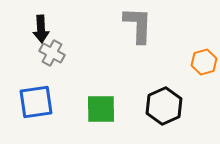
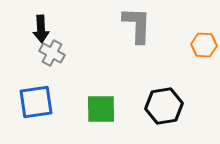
gray L-shape: moved 1 px left
orange hexagon: moved 17 px up; rotated 20 degrees clockwise
black hexagon: rotated 15 degrees clockwise
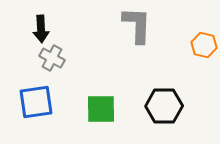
orange hexagon: rotated 10 degrees clockwise
gray cross: moved 5 px down
black hexagon: rotated 9 degrees clockwise
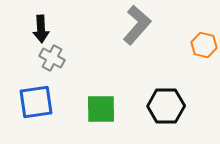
gray L-shape: rotated 39 degrees clockwise
black hexagon: moved 2 px right
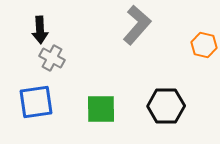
black arrow: moved 1 px left, 1 px down
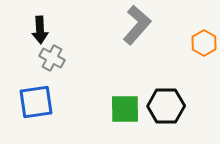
orange hexagon: moved 2 px up; rotated 15 degrees clockwise
green square: moved 24 px right
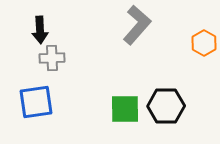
gray cross: rotated 30 degrees counterclockwise
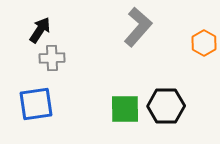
gray L-shape: moved 1 px right, 2 px down
black arrow: rotated 144 degrees counterclockwise
blue square: moved 2 px down
